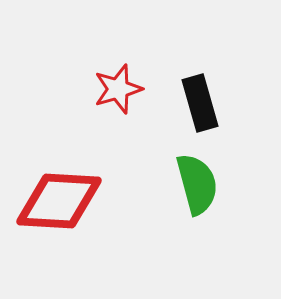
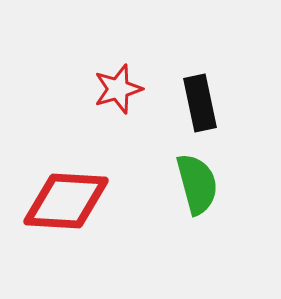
black rectangle: rotated 4 degrees clockwise
red diamond: moved 7 px right
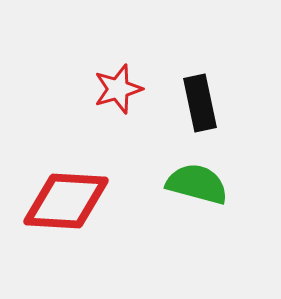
green semicircle: rotated 60 degrees counterclockwise
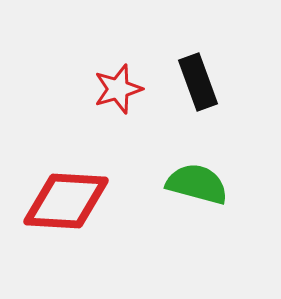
black rectangle: moved 2 px left, 21 px up; rotated 8 degrees counterclockwise
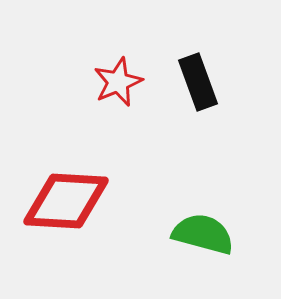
red star: moved 7 px up; rotated 6 degrees counterclockwise
green semicircle: moved 6 px right, 50 px down
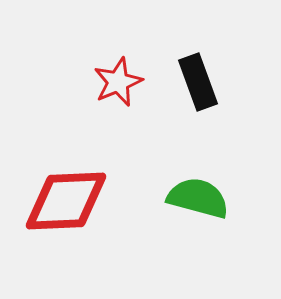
red diamond: rotated 6 degrees counterclockwise
green semicircle: moved 5 px left, 36 px up
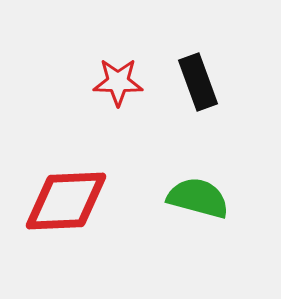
red star: rotated 24 degrees clockwise
